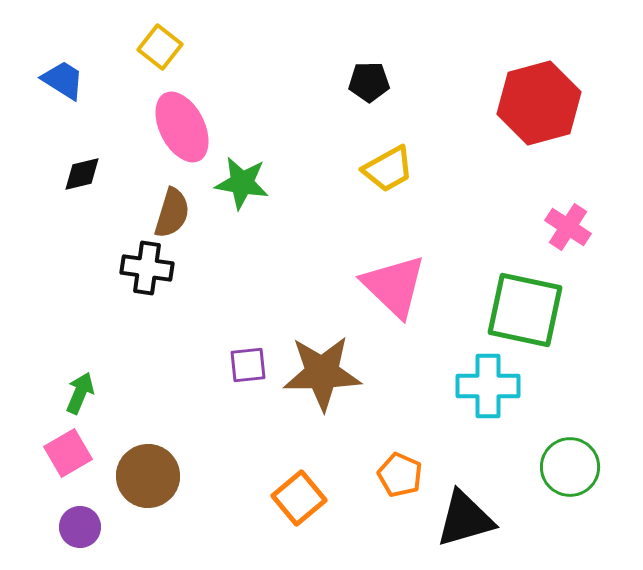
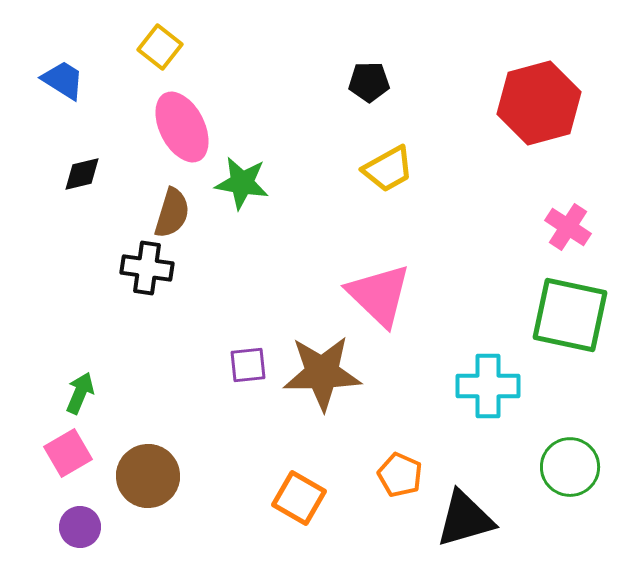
pink triangle: moved 15 px left, 9 px down
green square: moved 45 px right, 5 px down
orange square: rotated 20 degrees counterclockwise
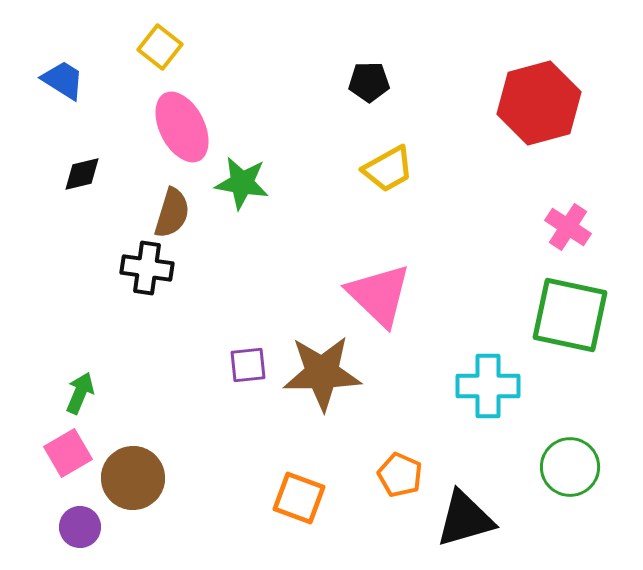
brown circle: moved 15 px left, 2 px down
orange square: rotated 10 degrees counterclockwise
